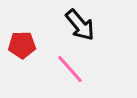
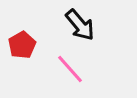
red pentagon: rotated 28 degrees counterclockwise
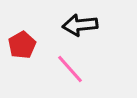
black arrow: rotated 124 degrees clockwise
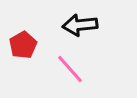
red pentagon: moved 1 px right
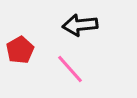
red pentagon: moved 3 px left, 5 px down
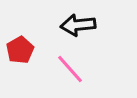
black arrow: moved 2 px left
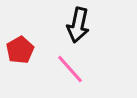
black arrow: rotated 72 degrees counterclockwise
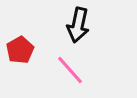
pink line: moved 1 px down
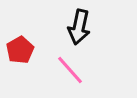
black arrow: moved 1 px right, 2 px down
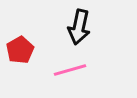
pink line: rotated 64 degrees counterclockwise
